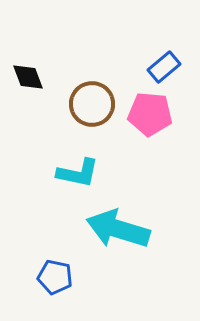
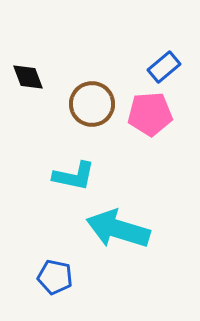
pink pentagon: rotated 9 degrees counterclockwise
cyan L-shape: moved 4 px left, 3 px down
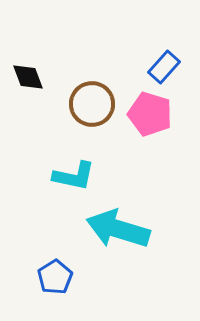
blue rectangle: rotated 8 degrees counterclockwise
pink pentagon: rotated 21 degrees clockwise
blue pentagon: rotated 28 degrees clockwise
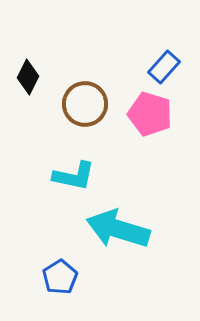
black diamond: rotated 48 degrees clockwise
brown circle: moved 7 px left
blue pentagon: moved 5 px right
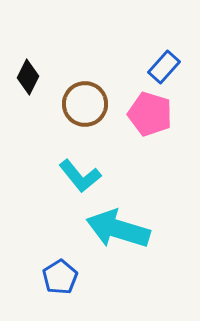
cyan L-shape: moved 6 px right; rotated 39 degrees clockwise
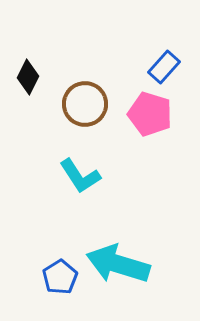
cyan L-shape: rotated 6 degrees clockwise
cyan arrow: moved 35 px down
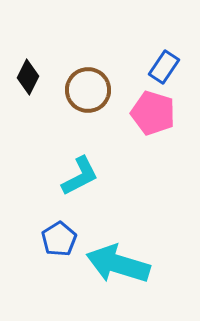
blue rectangle: rotated 8 degrees counterclockwise
brown circle: moved 3 px right, 14 px up
pink pentagon: moved 3 px right, 1 px up
cyan L-shape: rotated 84 degrees counterclockwise
blue pentagon: moved 1 px left, 38 px up
